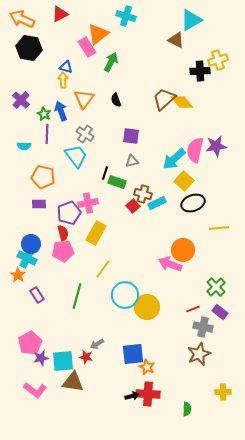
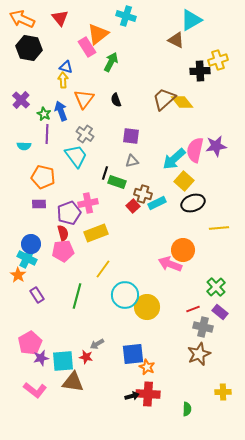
red triangle at (60, 14): moved 4 px down; rotated 42 degrees counterclockwise
yellow rectangle at (96, 233): rotated 40 degrees clockwise
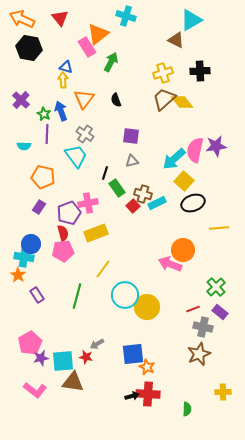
yellow cross at (218, 60): moved 55 px left, 13 px down
green rectangle at (117, 182): moved 6 px down; rotated 36 degrees clockwise
purple rectangle at (39, 204): moved 3 px down; rotated 56 degrees counterclockwise
cyan cross at (27, 258): moved 3 px left, 1 px up; rotated 18 degrees counterclockwise
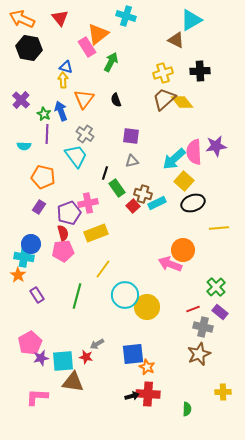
pink semicircle at (195, 150): moved 1 px left, 2 px down; rotated 15 degrees counterclockwise
pink L-shape at (35, 390): moved 2 px right, 7 px down; rotated 145 degrees clockwise
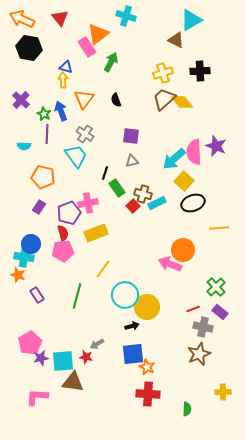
purple star at (216, 146): rotated 30 degrees clockwise
orange star at (18, 275): rotated 14 degrees counterclockwise
black arrow at (132, 396): moved 70 px up
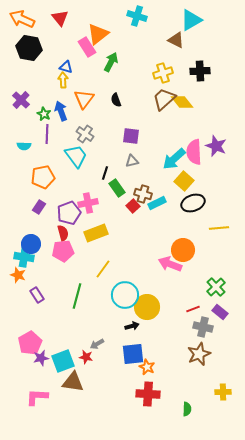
cyan cross at (126, 16): moved 11 px right
orange pentagon at (43, 177): rotated 25 degrees counterclockwise
cyan square at (63, 361): rotated 15 degrees counterclockwise
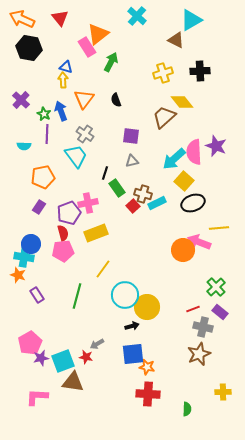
cyan cross at (137, 16): rotated 24 degrees clockwise
brown trapezoid at (164, 99): moved 18 px down
pink arrow at (170, 264): moved 29 px right, 22 px up
orange star at (147, 367): rotated 14 degrees counterclockwise
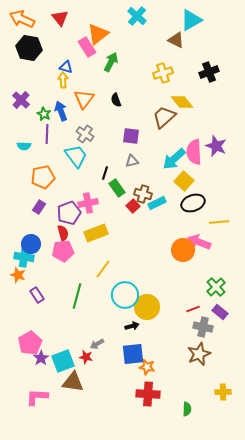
black cross at (200, 71): moved 9 px right, 1 px down; rotated 18 degrees counterclockwise
yellow line at (219, 228): moved 6 px up
purple star at (41, 358): rotated 21 degrees counterclockwise
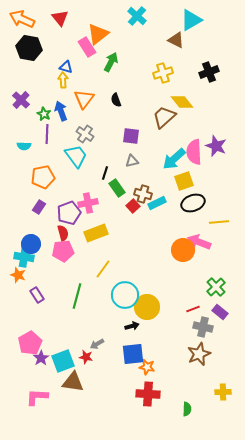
yellow square at (184, 181): rotated 30 degrees clockwise
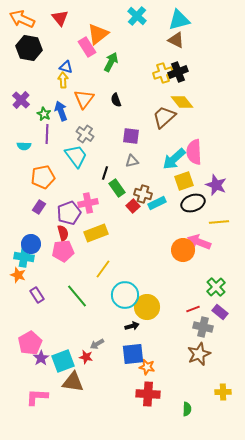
cyan triangle at (191, 20): moved 12 px left; rotated 15 degrees clockwise
black cross at (209, 72): moved 31 px left
purple star at (216, 146): moved 39 px down
green line at (77, 296): rotated 55 degrees counterclockwise
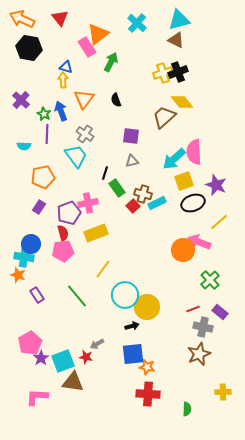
cyan cross at (137, 16): moved 7 px down
yellow line at (219, 222): rotated 36 degrees counterclockwise
green cross at (216, 287): moved 6 px left, 7 px up
